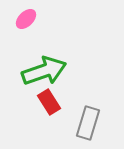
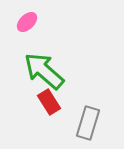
pink ellipse: moved 1 px right, 3 px down
green arrow: rotated 120 degrees counterclockwise
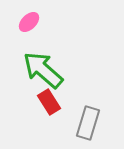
pink ellipse: moved 2 px right
green arrow: moved 1 px left, 1 px up
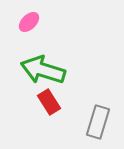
green arrow: rotated 24 degrees counterclockwise
gray rectangle: moved 10 px right, 1 px up
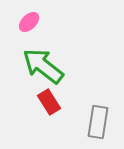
green arrow: moved 4 px up; rotated 21 degrees clockwise
gray rectangle: rotated 8 degrees counterclockwise
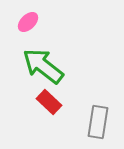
pink ellipse: moved 1 px left
red rectangle: rotated 15 degrees counterclockwise
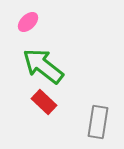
red rectangle: moved 5 px left
